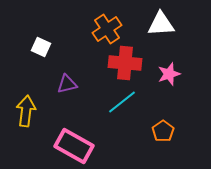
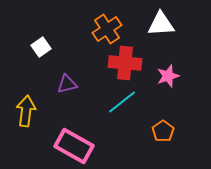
white square: rotated 30 degrees clockwise
pink star: moved 1 px left, 2 px down
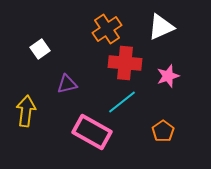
white triangle: moved 3 px down; rotated 20 degrees counterclockwise
white square: moved 1 px left, 2 px down
pink rectangle: moved 18 px right, 14 px up
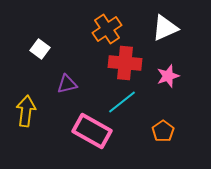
white triangle: moved 4 px right, 1 px down
white square: rotated 18 degrees counterclockwise
pink rectangle: moved 1 px up
